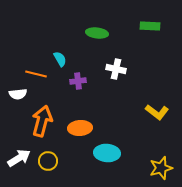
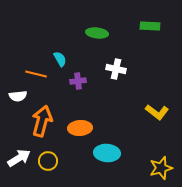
white semicircle: moved 2 px down
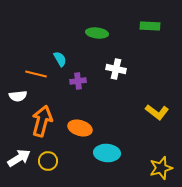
orange ellipse: rotated 20 degrees clockwise
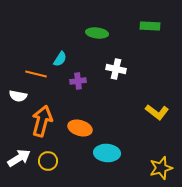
cyan semicircle: rotated 63 degrees clockwise
white semicircle: rotated 18 degrees clockwise
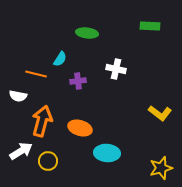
green ellipse: moved 10 px left
yellow L-shape: moved 3 px right, 1 px down
white arrow: moved 2 px right, 7 px up
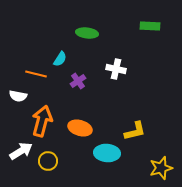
purple cross: rotated 28 degrees counterclockwise
yellow L-shape: moved 25 px left, 18 px down; rotated 50 degrees counterclockwise
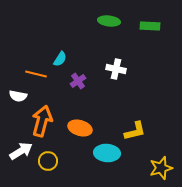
green ellipse: moved 22 px right, 12 px up
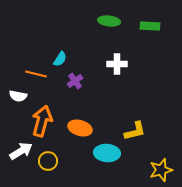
white cross: moved 1 px right, 5 px up; rotated 12 degrees counterclockwise
purple cross: moved 3 px left
yellow star: moved 2 px down
